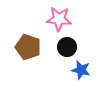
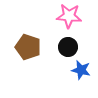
pink star: moved 10 px right, 3 px up
black circle: moved 1 px right
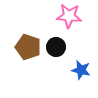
black circle: moved 12 px left
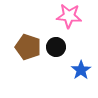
blue star: rotated 24 degrees clockwise
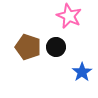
pink star: rotated 20 degrees clockwise
blue star: moved 1 px right, 2 px down
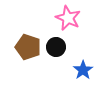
pink star: moved 1 px left, 2 px down
blue star: moved 1 px right, 2 px up
